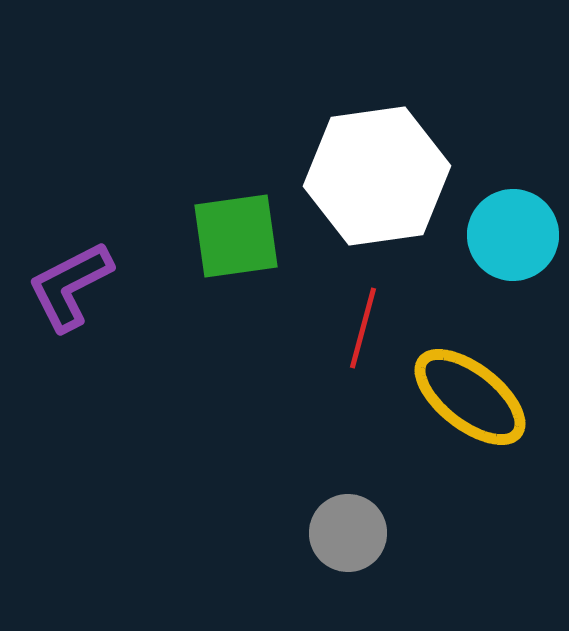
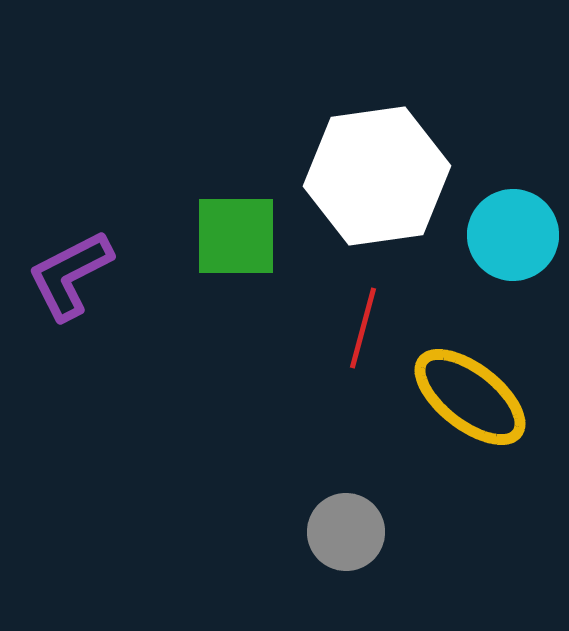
green square: rotated 8 degrees clockwise
purple L-shape: moved 11 px up
gray circle: moved 2 px left, 1 px up
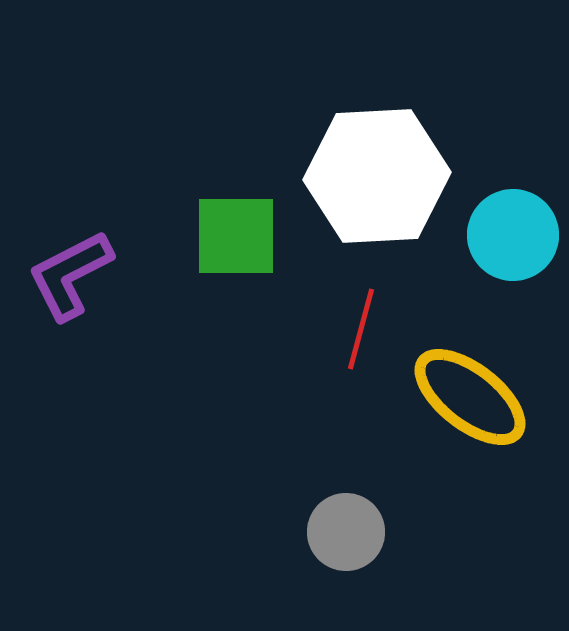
white hexagon: rotated 5 degrees clockwise
red line: moved 2 px left, 1 px down
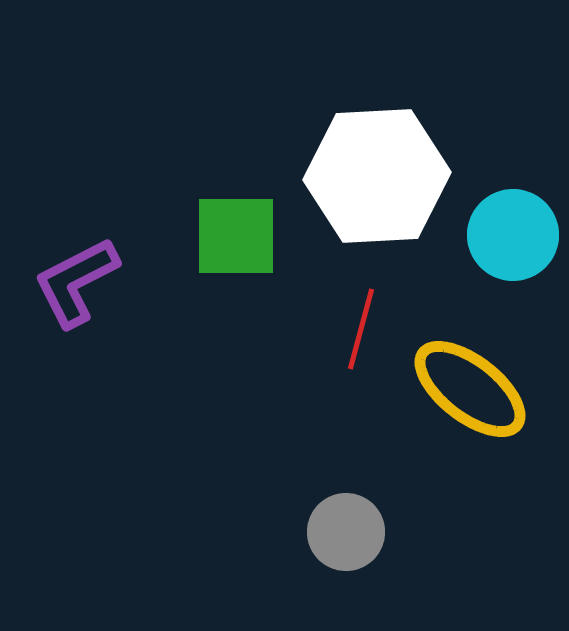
purple L-shape: moved 6 px right, 7 px down
yellow ellipse: moved 8 px up
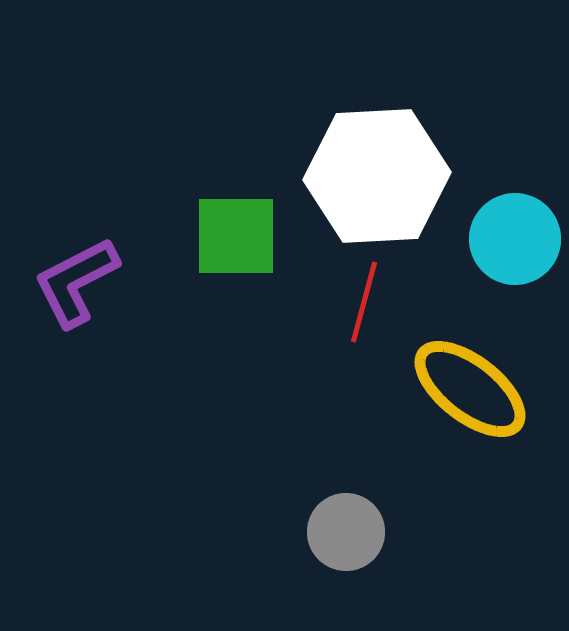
cyan circle: moved 2 px right, 4 px down
red line: moved 3 px right, 27 px up
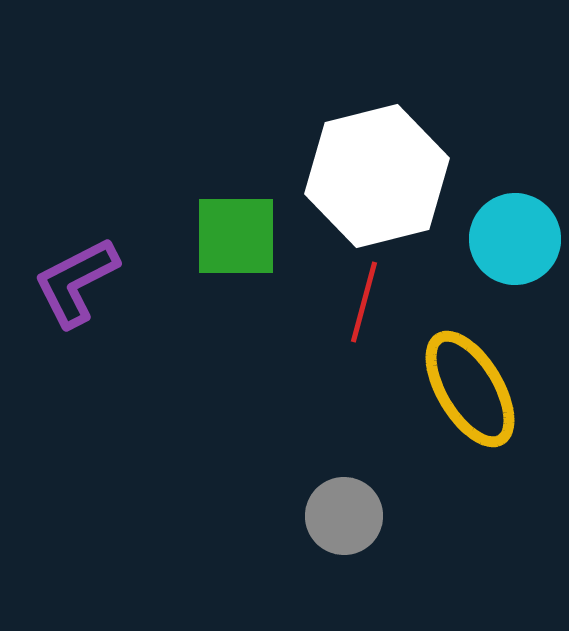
white hexagon: rotated 11 degrees counterclockwise
yellow ellipse: rotated 21 degrees clockwise
gray circle: moved 2 px left, 16 px up
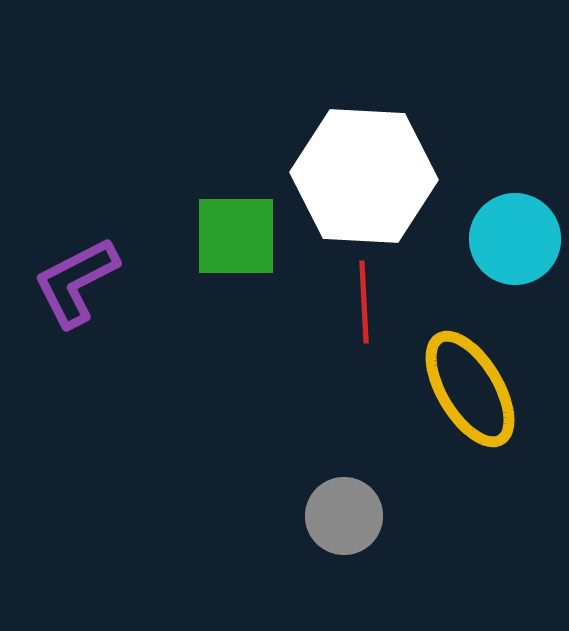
white hexagon: moved 13 px left; rotated 17 degrees clockwise
red line: rotated 18 degrees counterclockwise
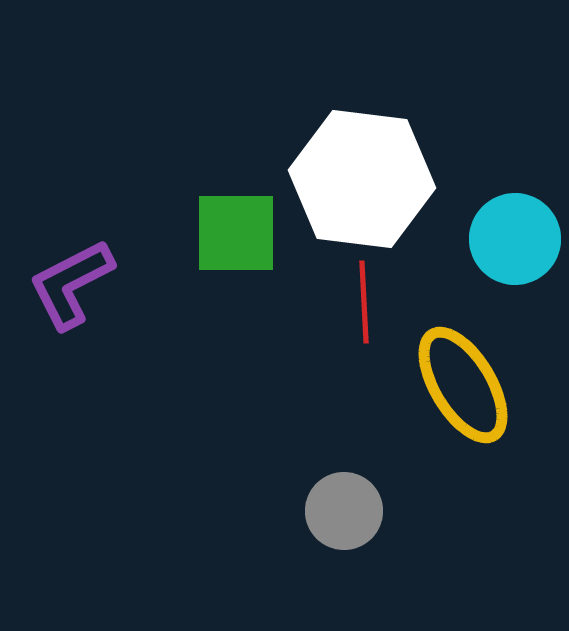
white hexagon: moved 2 px left, 3 px down; rotated 4 degrees clockwise
green square: moved 3 px up
purple L-shape: moved 5 px left, 2 px down
yellow ellipse: moved 7 px left, 4 px up
gray circle: moved 5 px up
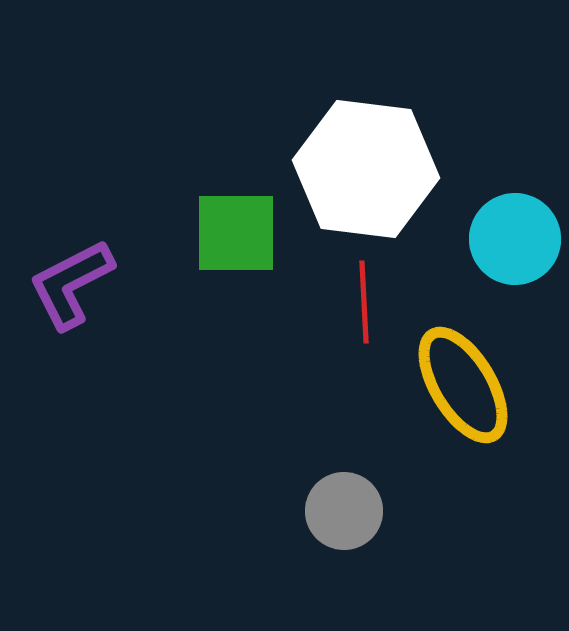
white hexagon: moved 4 px right, 10 px up
